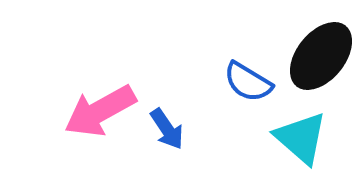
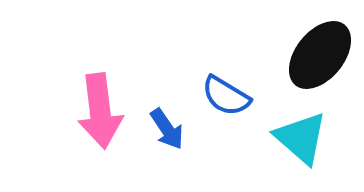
black ellipse: moved 1 px left, 1 px up
blue semicircle: moved 22 px left, 14 px down
pink arrow: rotated 68 degrees counterclockwise
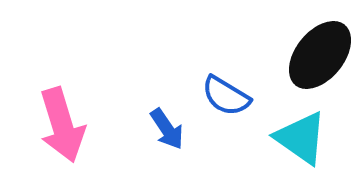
pink arrow: moved 38 px left, 14 px down; rotated 10 degrees counterclockwise
cyan triangle: rotated 6 degrees counterclockwise
